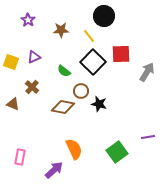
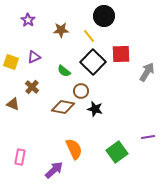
black star: moved 4 px left, 5 px down
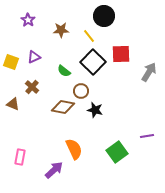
gray arrow: moved 2 px right
black star: moved 1 px down
purple line: moved 1 px left, 1 px up
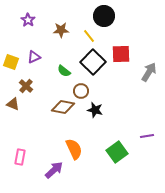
brown cross: moved 6 px left, 1 px up
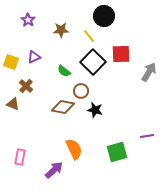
green square: rotated 20 degrees clockwise
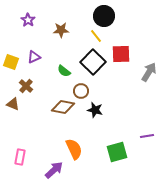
yellow line: moved 7 px right
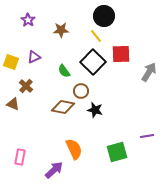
green semicircle: rotated 16 degrees clockwise
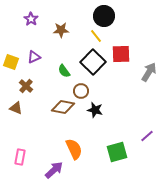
purple star: moved 3 px right, 1 px up
brown triangle: moved 3 px right, 4 px down
purple line: rotated 32 degrees counterclockwise
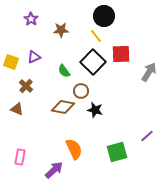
brown triangle: moved 1 px right, 1 px down
